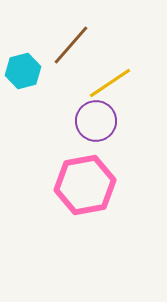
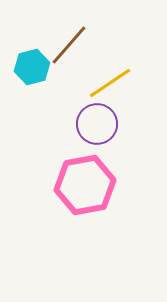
brown line: moved 2 px left
cyan hexagon: moved 9 px right, 4 px up
purple circle: moved 1 px right, 3 px down
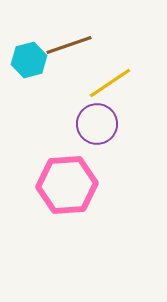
brown line: rotated 30 degrees clockwise
cyan hexagon: moved 3 px left, 7 px up
pink hexagon: moved 18 px left; rotated 6 degrees clockwise
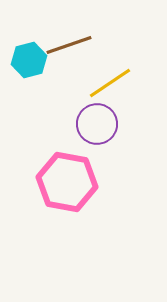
pink hexagon: moved 3 px up; rotated 14 degrees clockwise
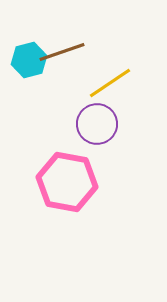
brown line: moved 7 px left, 7 px down
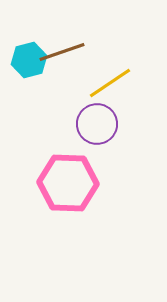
pink hexagon: moved 1 px right, 1 px down; rotated 8 degrees counterclockwise
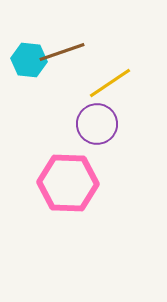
cyan hexagon: rotated 20 degrees clockwise
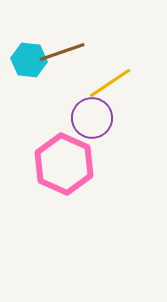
purple circle: moved 5 px left, 6 px up
pink hexagon: moved 4 px left, 19 px up; rotated 22 degrees clockwise
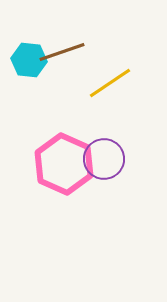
purple circle: moved 12 px right, 41 px down
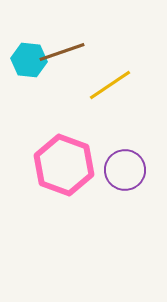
yellow line: moved 2 px down
purple circle: moved 21 px right, 11 px down
pink hexagon: moved 1 px down; rotated 4 degrees counterclockwise
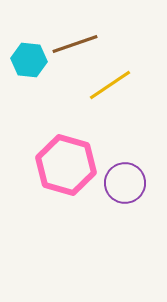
brown line: moved 13 px right, 8 px up
pink hexagon: moved 2 px right; rotated 4 degrees counterclockwise
purple circle: moved 13 px down
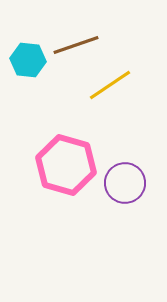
brown line: moved 1 px right, 1 px down
cyan hexagon: moved 1 px left
